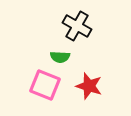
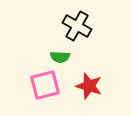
pink square: rotated 36 degrees counterclockwise
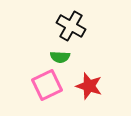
black cross: moved 6 px left
pink square: moved 2 px right; rotated 12 degrees counterclockwise
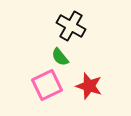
green semicircle: rotated 48 degrees clockwise
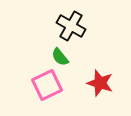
red star: moved 11 px right, 3 px up
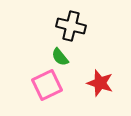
black cross: rotated 16 degrees counterclockwise
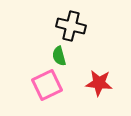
green semicircle: moved 1 px left, 1 px up; rotated 24 degrees clockwise
red star: moved 1 px left; rotated 12 degrees counterclockwise
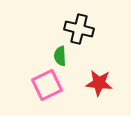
black cross: moved 8 px right, 3 px down
green semicircle: moved 1 px right; rotated 12 degrees clockwise
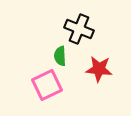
black cross: rotated 8 degrees clockwise
red star: moved 14 px up
